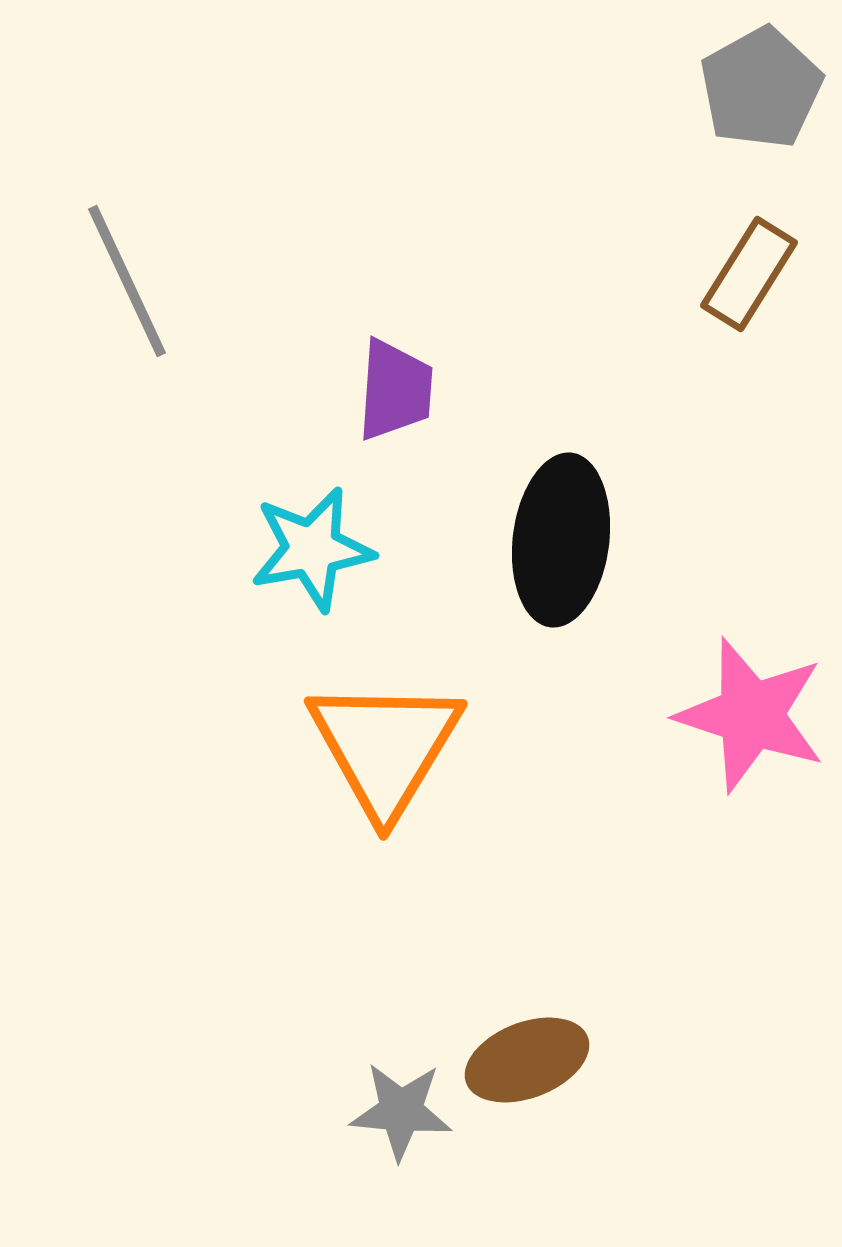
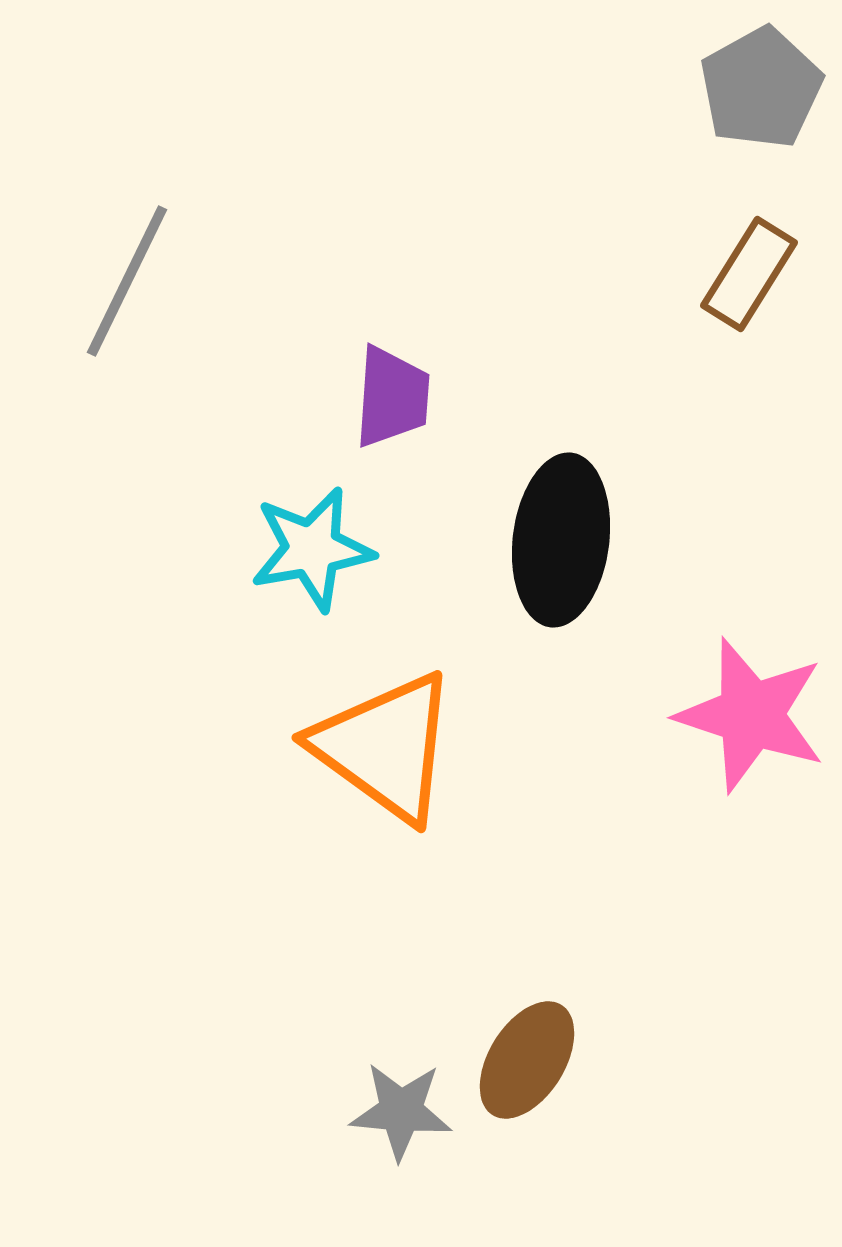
gray line: rotated 51 degrees clockwise
purple trapezoid: moved 3 px left, 7 px down
orange triangle: rotated 25 degrees counterclockwise
brown ellipse: rotated 37 degrees counterclockwise
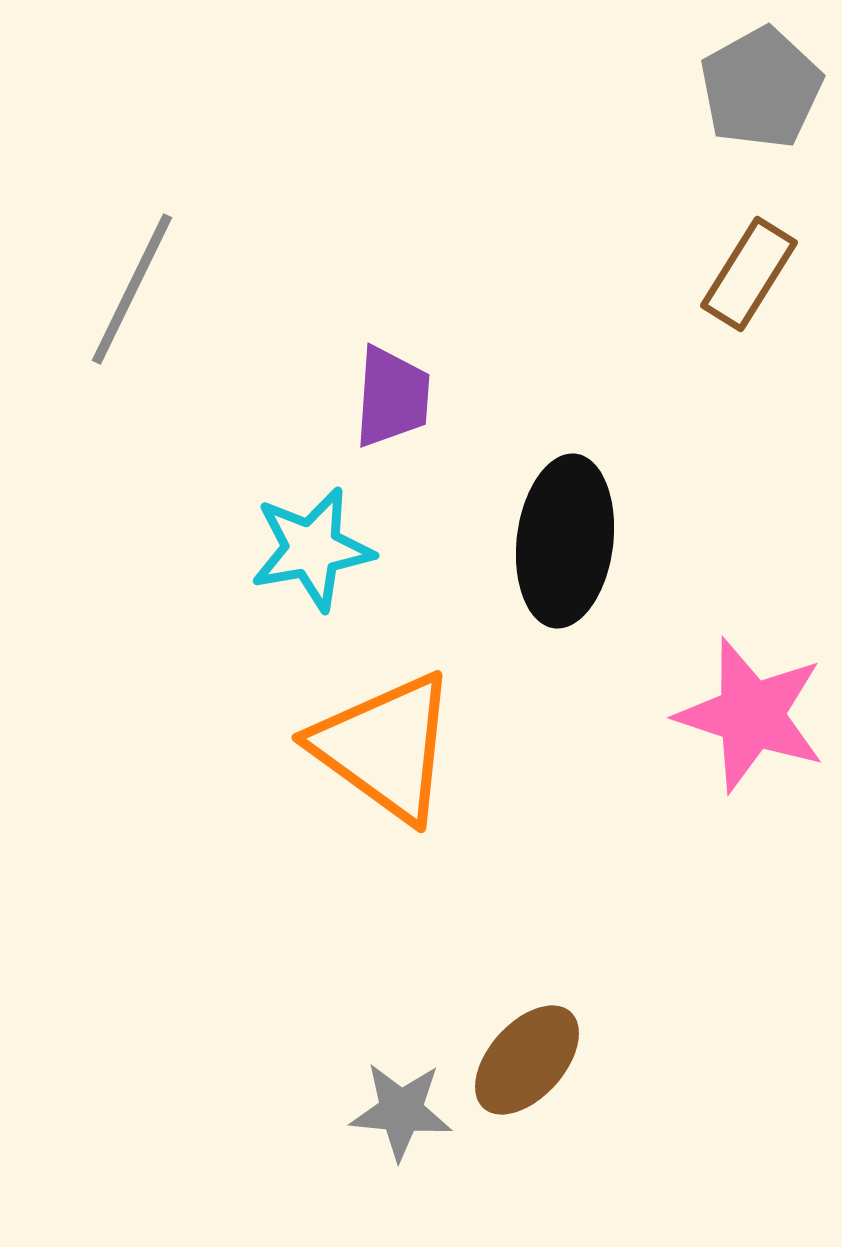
gray line: moved 5 px right, 8 px down
black ellipse: moved 4 px right, 1 px down
brown ellipse: rotated 10 degrees clockwise
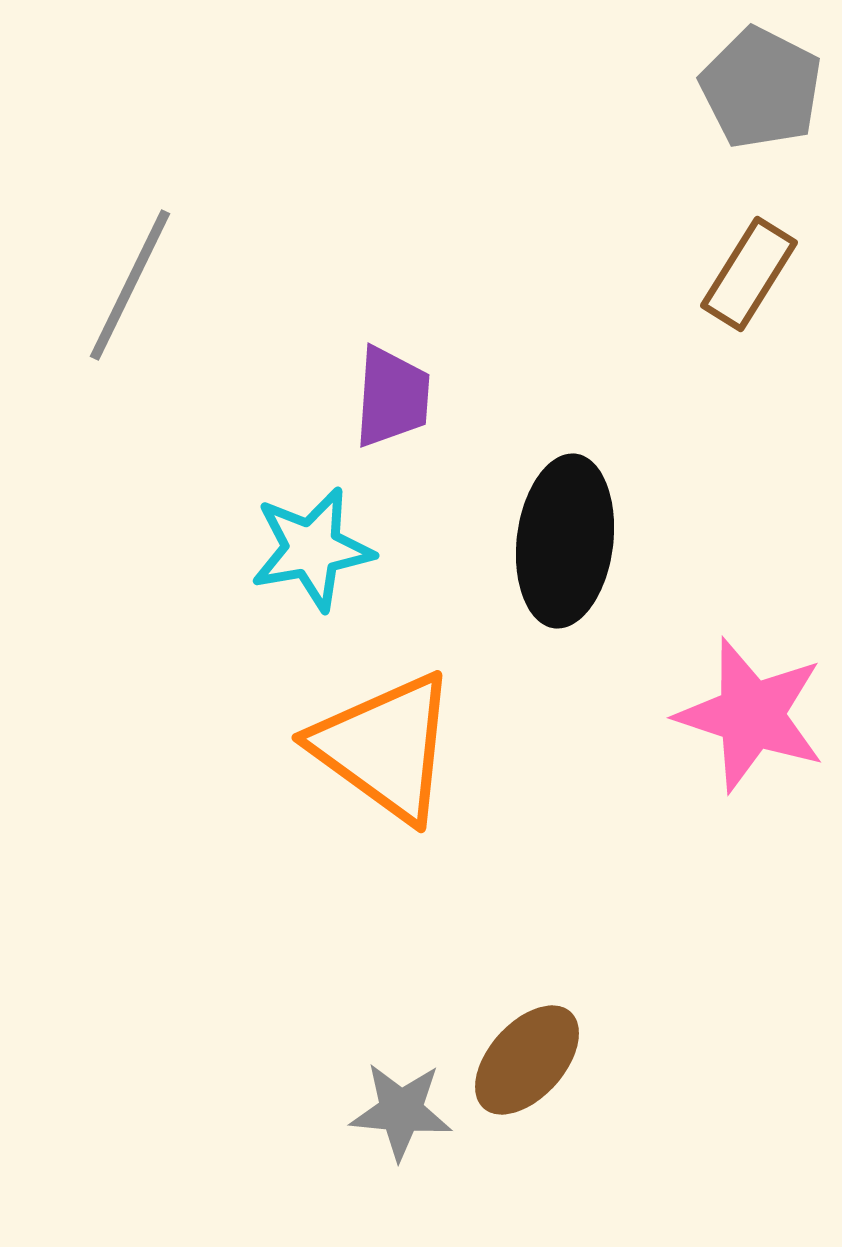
gray pentagon: rotated 16 degrees counterclockwise
gray line: moved 2 px left, 4 px up
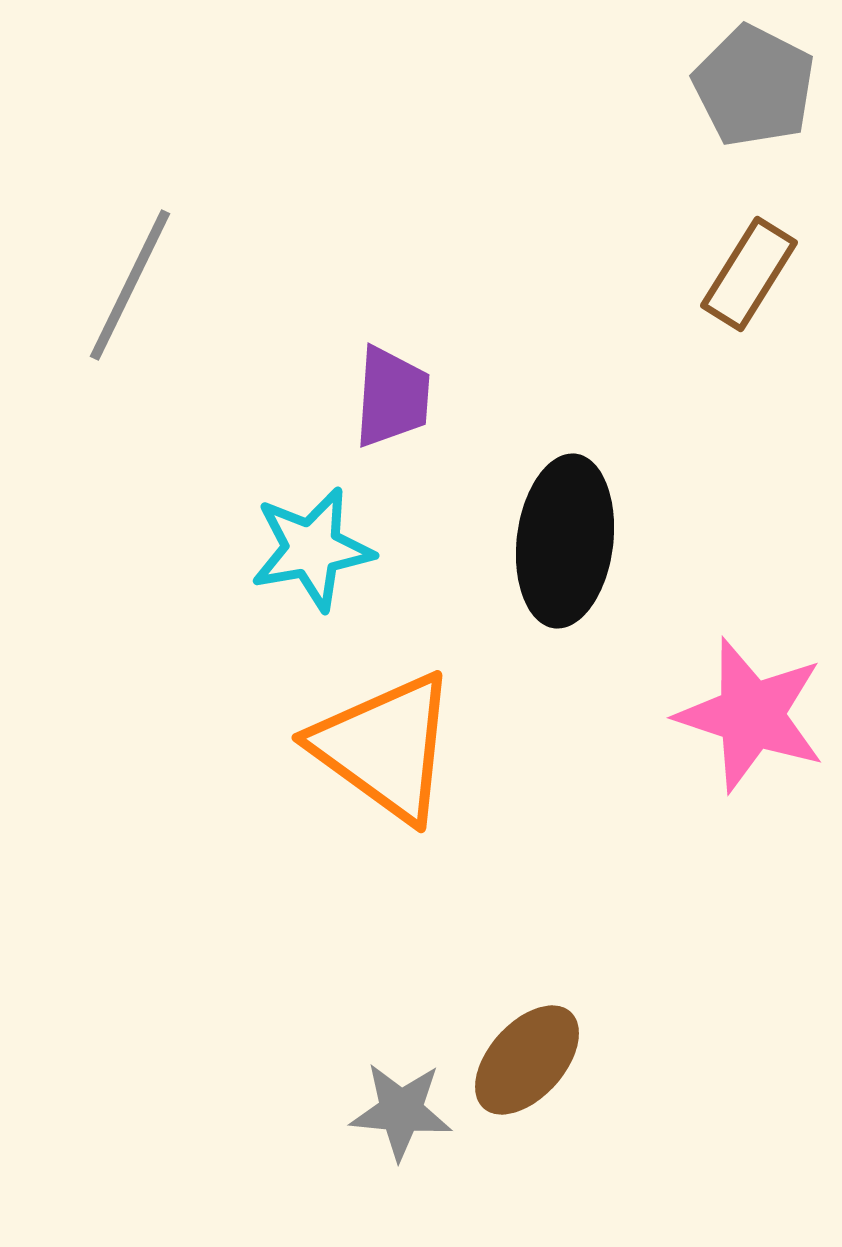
gray pentagon: moved 7 px left, 2 px up
